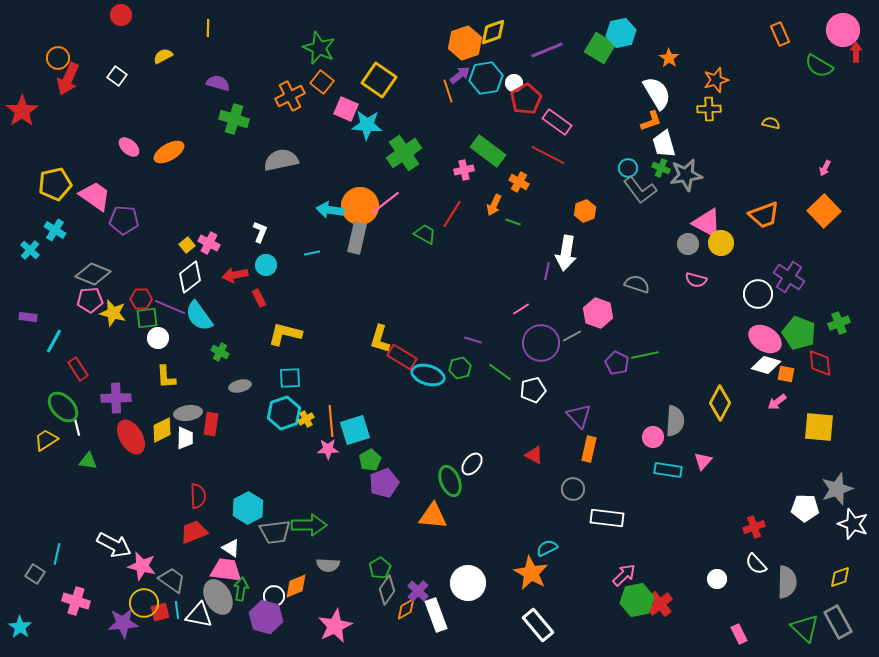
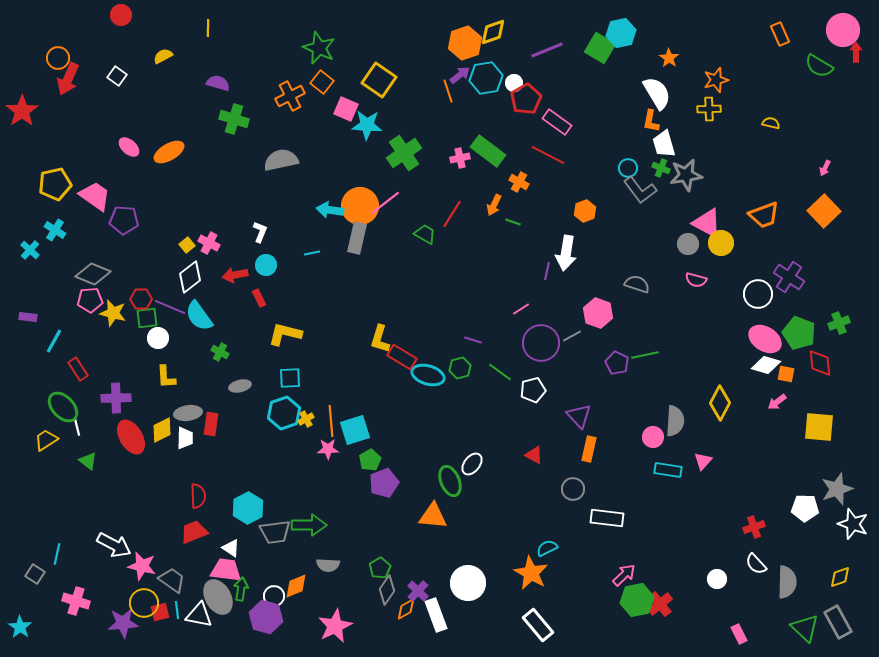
orange L-shape at (651, 121): rotated 120 degrees clockwise
pink cross at (464, 170): moved 4 px left, 12 px up
green triangle at (88, 461): rotated 30 degrees clockwise
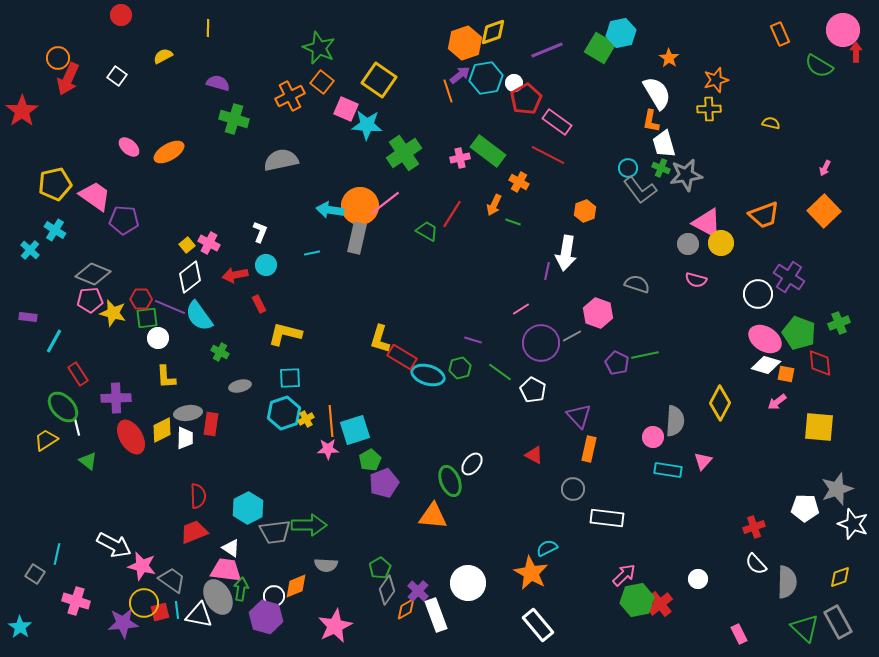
green trapezoid at (425, 234): moved 2 px right, 3 px up
red rectangle at (259, 298): moved 6 px down
red rectangle at (78, 369): moved 5 px down
white pentagon at (533, 390): rotated 30 degrees counterclockwise
gray semicircle at (328, 565): moved 2 px left
white circle at (717, 579): moved 19 px left
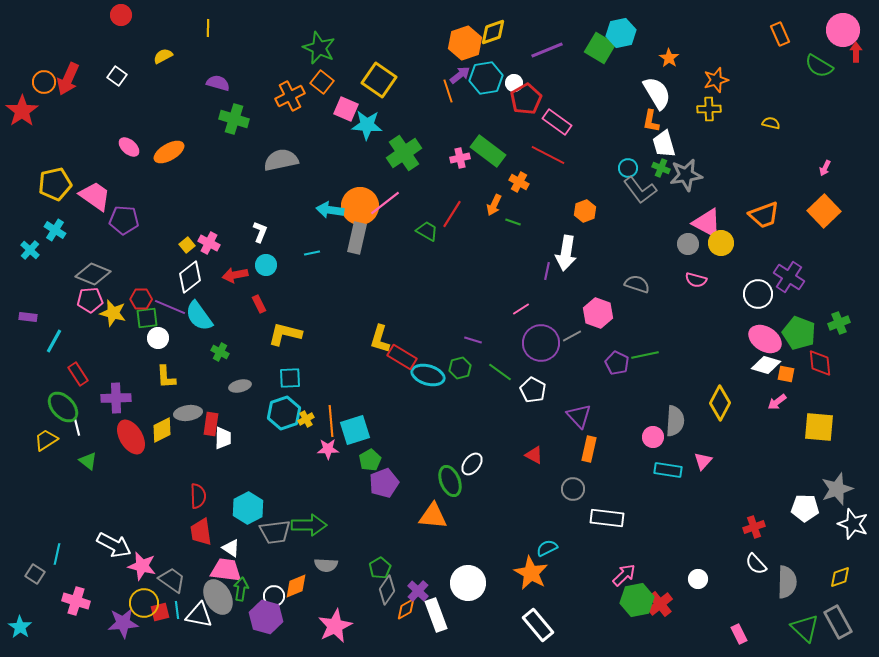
orange circle at (58, 58): moved 14 px left, 24 px down
white trapezoid at (185, 438): moved 38 px right
red trapezoid at (194, 532): moved 7 px right; rotated 76 degrees counterclockwise
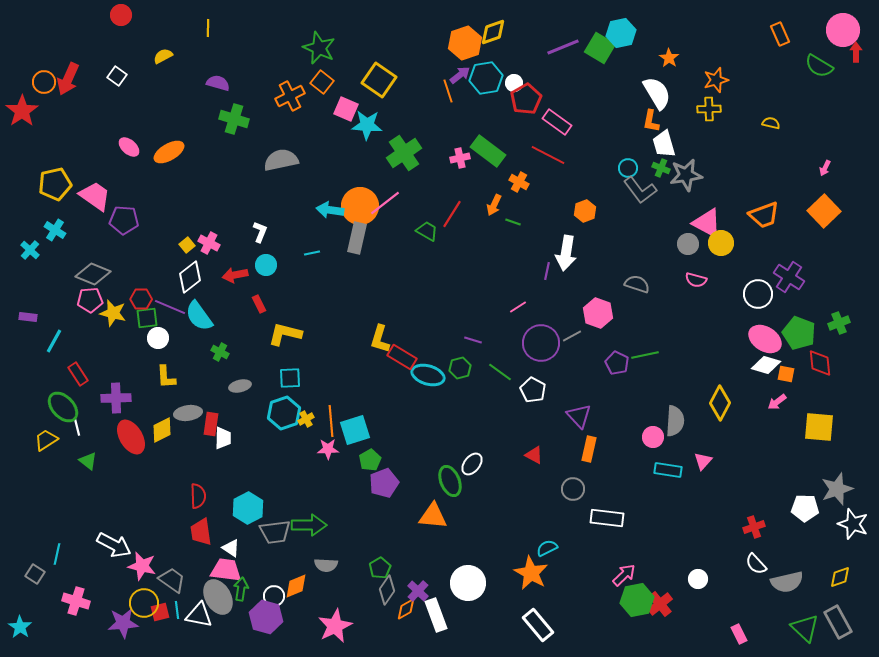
purple line at (547, 50): moved 16 px right, 3 px up
pink line at (521, 309): moved 3 px left, 2 px up
gray semicircle at (787, 582): rotated 76 degrees clockwise
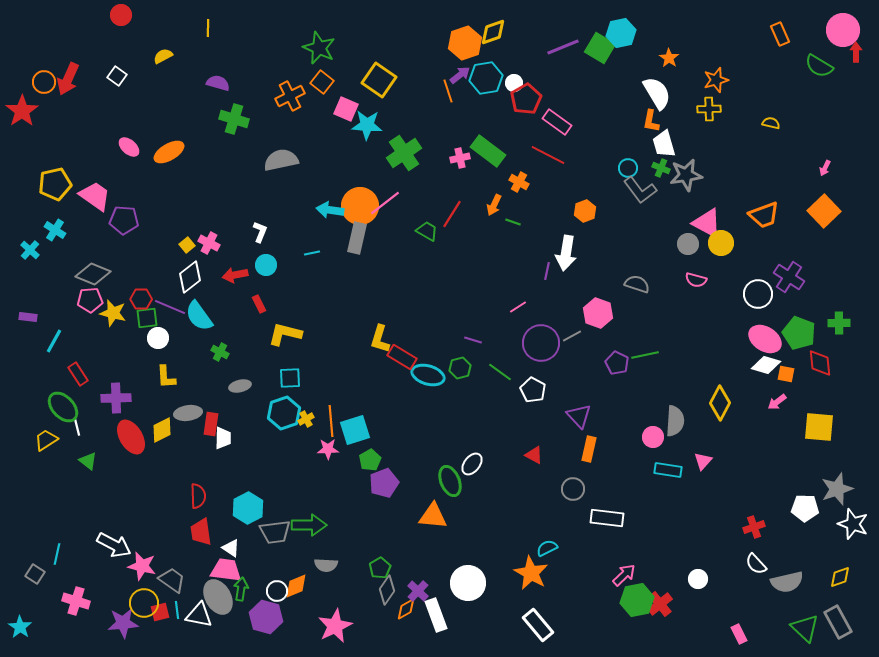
green cross at (839, 323): rotated 20 degrees clockwise
white circle at (274, 596): moved 3 px right, 5 px up
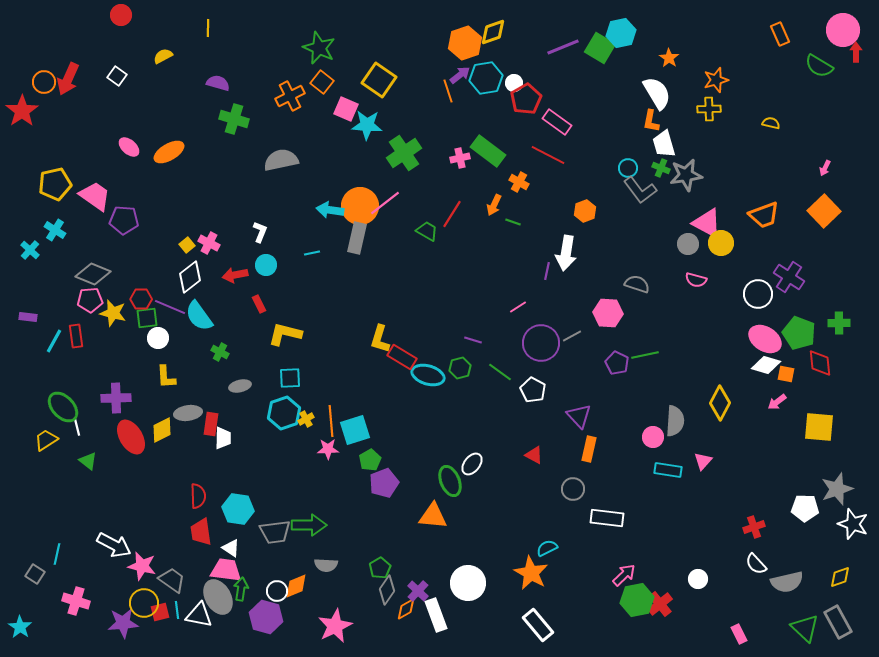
pink hexagon at (598, 313): moved 10 px right; rotated 16 degrees counterclockwise
red rectangle at (78, 374): moved 2 px left, 38 px up; rotated 25 degrees clockwise
cyan hexagon at (248, 508): moved 10 px left, 1 px down; rotated 24 degrees counterclockwise
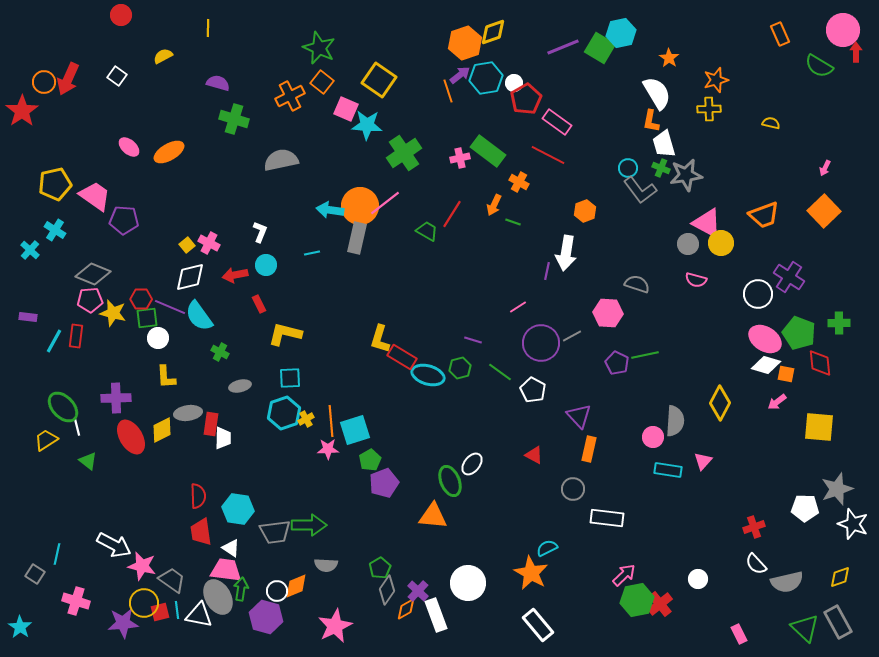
white diamond at (190, 277): rotated 24 degrees clockwise
red rectangle at (76, 336): rotated 15 degrees clockwise
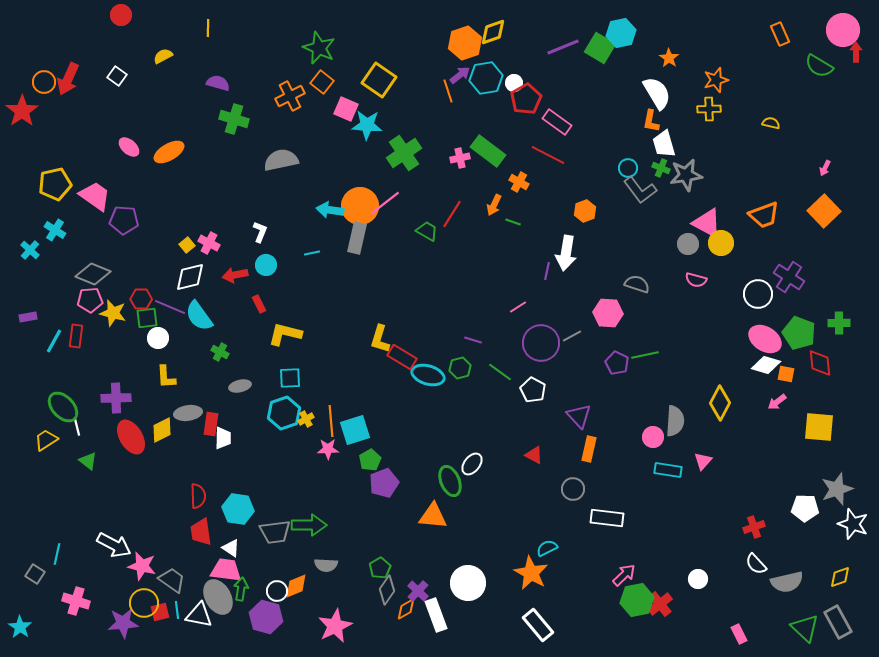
purple rectangle at (28, 317): rotated 18 degrees counterclockwise
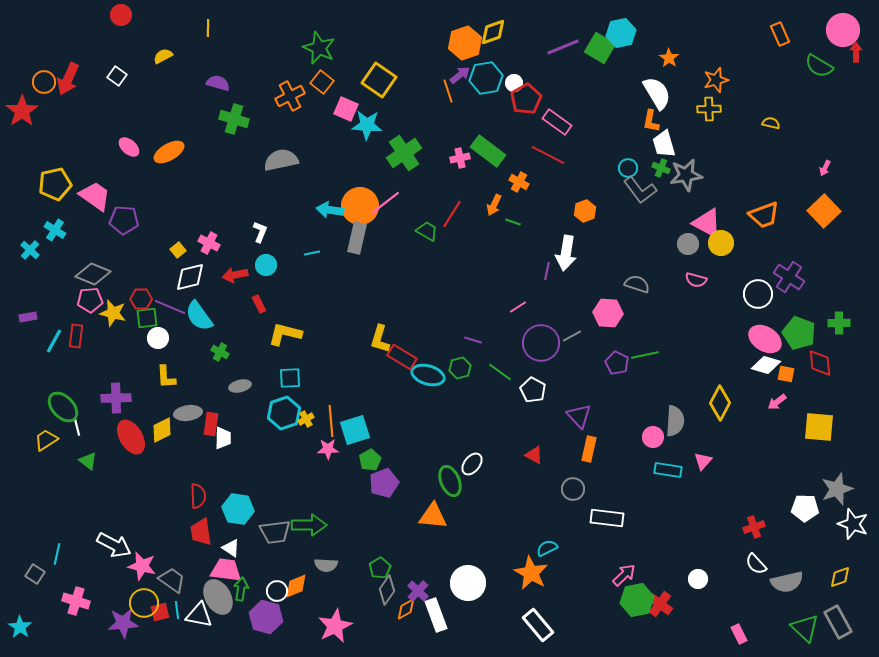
yellow square at (187, 245): moved 9 px left, 5 px down
red cross at (660, 604): rotated 15 degrees counterclockwise
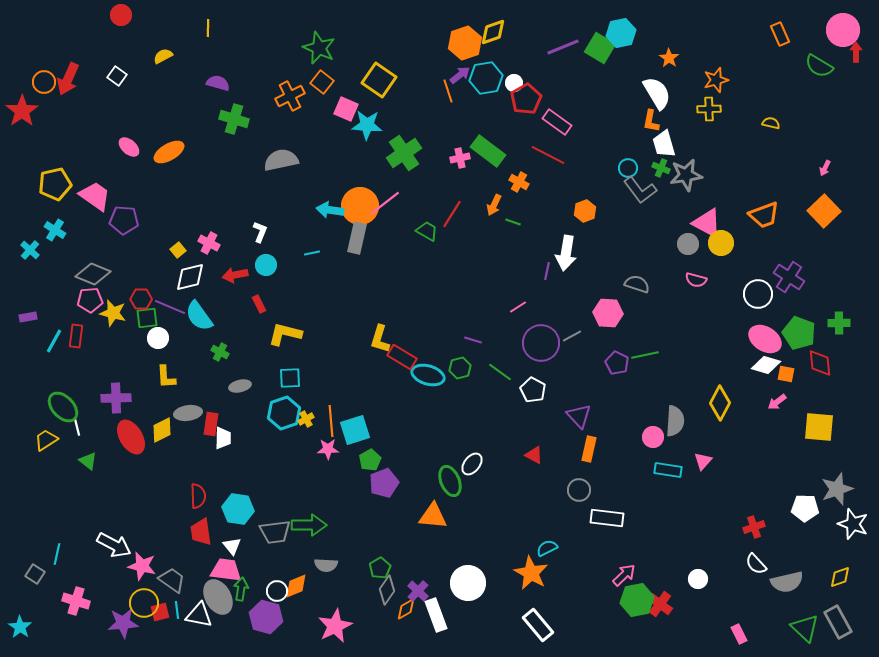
gray circle at (573, 489): moved 6 px right, 1 px down
white triangle at (231, 548): moved 1 px right, 2 px up; rotated 18 degrees clockwise
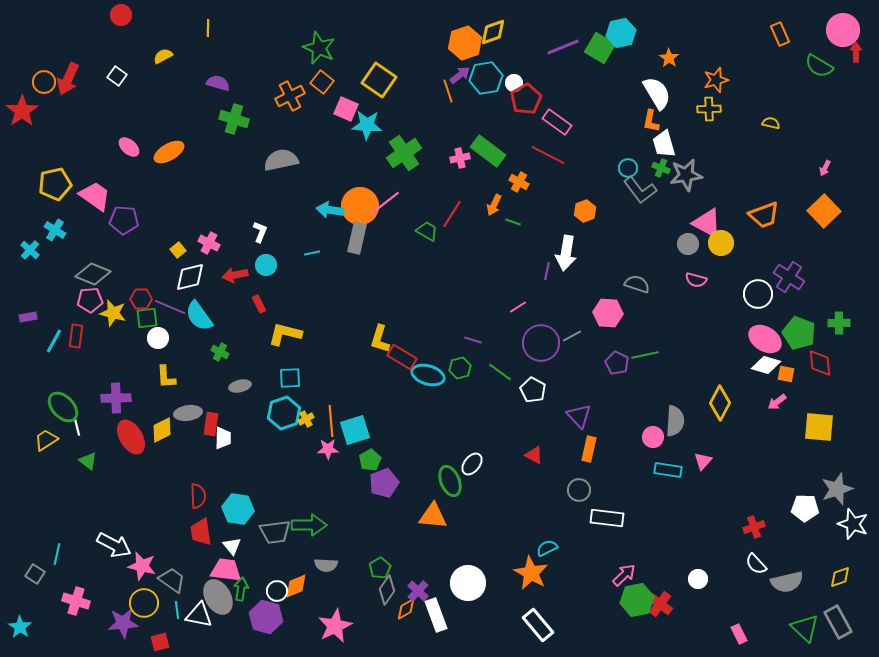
red square at (160, 612): moved 30 px down
